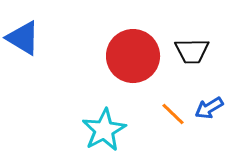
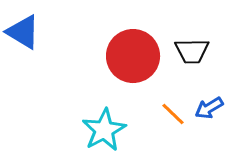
blue triangle: moved 6 px up
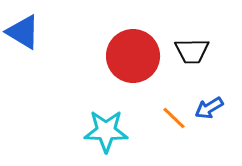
orange line: moved 1 px right, 4 px down
cyan star: moved 2 px right, 1 px down; rotated 30 degrees clockwise
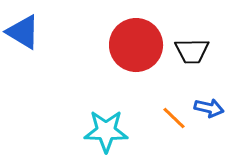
red circle: moved 3 px right, 11 px up
blue arrow: rotated 136 degrees counterclockwise
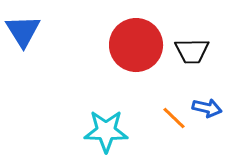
blue triangle: moved 1 px up; rotated 27 degrees clockwise
blue arrow: moved 2 px left
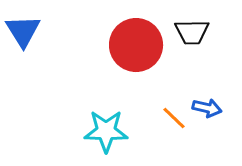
black trapezoid: moved 19 px up
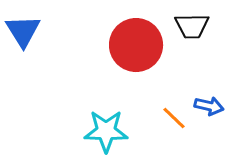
black trapezoid: moved 6 px up
blue arrow: moved 2 px right, 2 px up
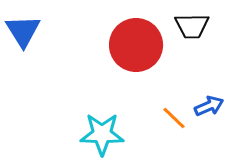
blue arrow: rotated 36 degrees counterclockwise
cyan star: moved 4 px left, 3 px down
